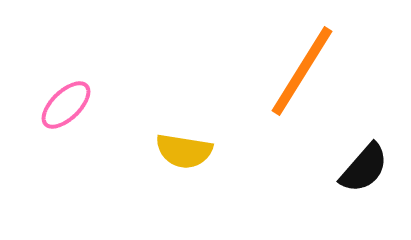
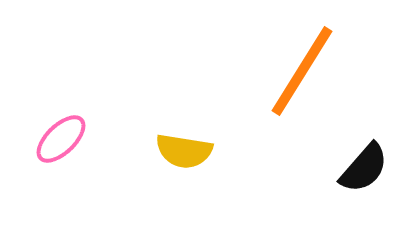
pink ellipse: moved 5 px left, 34 px down
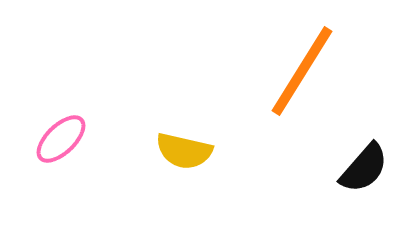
yellow semicircle: rotated 4 degrees clockwise
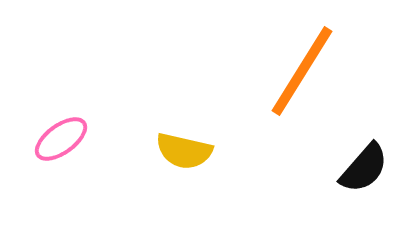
pink ellipse: rotated 8 degrees clockwise
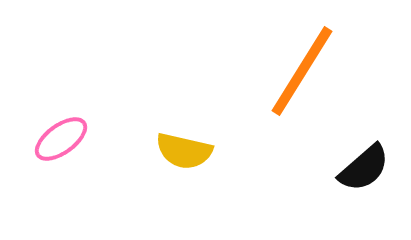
black semicircle: rotated 8 degrees clockwise
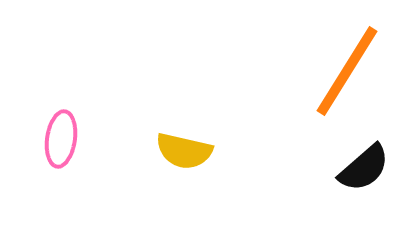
orange line: moved 45 px right
pink ellipse: rotated 46 degrees counterclockwise
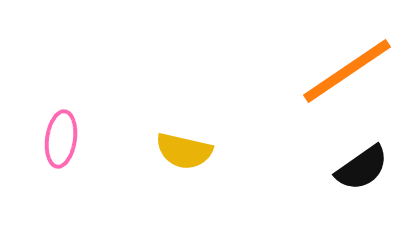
orange line: rotated 24 degrees clockwise
black semicircle: moved 2 px left; rotated 6 degrees clockwise
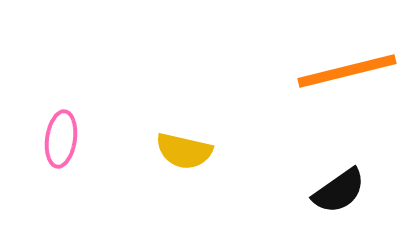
orange line: rotated 20 degrees clockwise
black semicircle: moved 23 px left, 23 px down
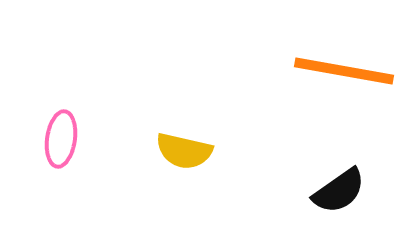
orange line: moved 3 px left; rotated 24 degrees clockwise
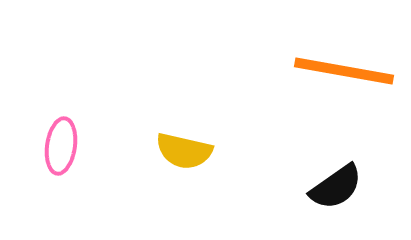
pink ellipse: moved 7 px down
black semicircle: moved 3 px left, 4 px up
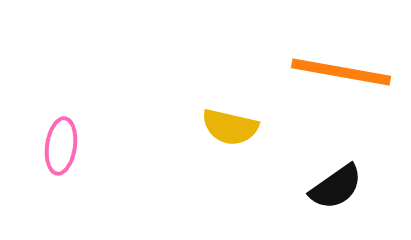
orange line: moved 3 px left, 1 px down
yellow semicircle: moved 46 px right, 24 px up
